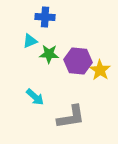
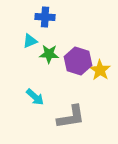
purple hexagon: rotated 12 degrees clockwise
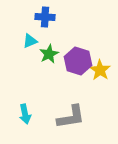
green star: rotated 30 degrees counterclockwise
cyan arrow: moved 10 px left, 17 px down; rotated 36 degrees clockwise
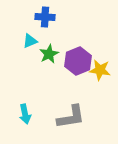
purple hexagon: rotated 20 degrees clockwise
yellow star: rotated 25 degrees counterclockwise
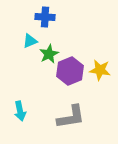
purple hexagon: moved 8 px left, 10 px down
cyan arrow: moved 5 px left, 3 px up
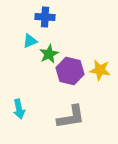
purple hexagon: rotated 24 degrees counterclockwise
cyan arrow: moved 1 px left, 2 px up
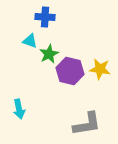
cyan triangle: rotated 42 degrees clockwise
yellow star: moved 1 px up
gray L-shape: moved 16 px right, 7 px down
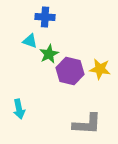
gray L-shape: rotated 12 degrees clockwise
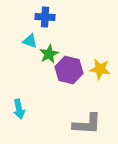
purple hexagon: moved 1 px left, 1 px up
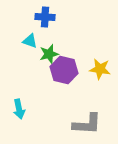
green star: rotated 12 degrees clockwise
purple hexagon: moved 5 px left
